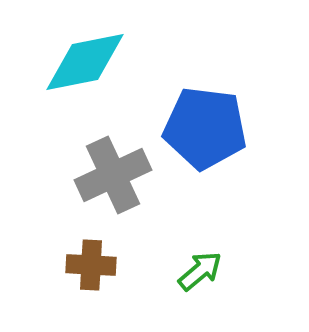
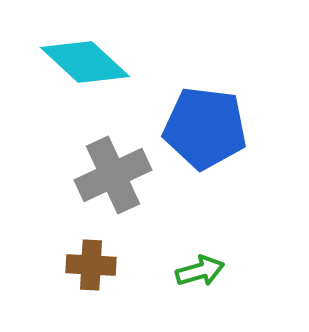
cyan diamond: rotated 54 degrees clockwise
green arrow: rotated 24 degrees clockwise
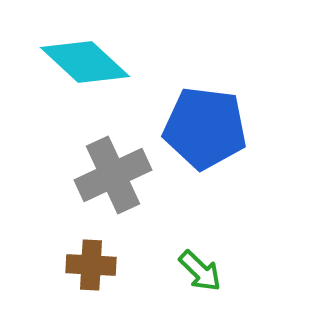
green arrow: rotated 60 degrees clockwise
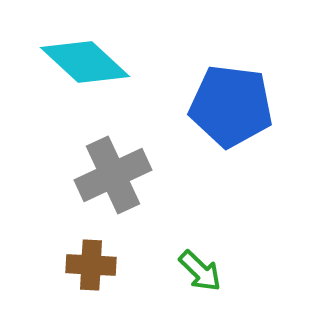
blue pentagon: moved 26 px right, 22 px up
